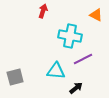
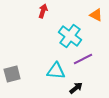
cyan cross: rotated 25 degrees clockwise
gray square: moved 3 px left, 3 px up
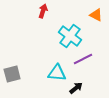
cyan triangle: moved 1 px right, 2 px down
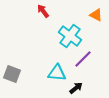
red arrow: rotated 56 degrees counterclockwise
purple line: rotated 18 degrees counterclockwise
gray square: rotated 36 degrees clockwise
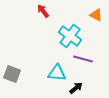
purple line: rotated 60 degrees clockwise
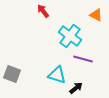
cyan triangle: moved 2 px down; rotated 12 degrees clockwise
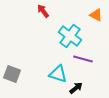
cyan triangle: moved 1 px right, 1 px up
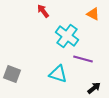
orange triangle: moved 3 px left, 1 px up
cyan cross: moved 3 px left
black arrow: moved 18 px right
